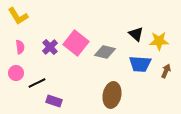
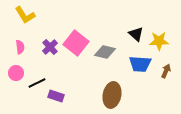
yellow L-shape: moved 7 px right, 1 px up
purple rectangle: moved 2 px right, 5 px up
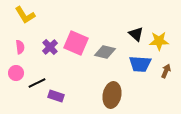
pink square: rotated 15 degrees counterclockwise
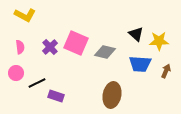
yellow L-shape: rotated 30 degrees counterclockwise
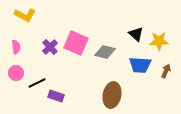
pink semicircle: moved 4 px left
blue trapezoid: moved 1 px down
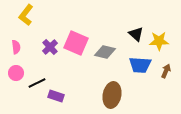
yellow L-shape: moved 1 px right; rotated 100 degrees clockwise
